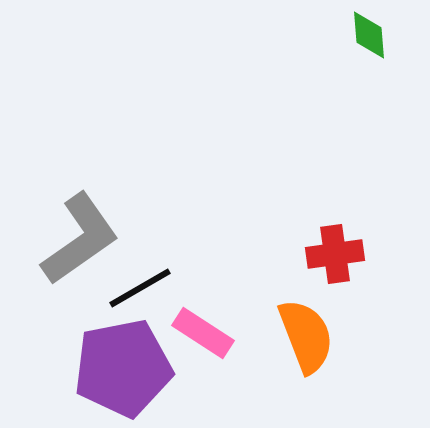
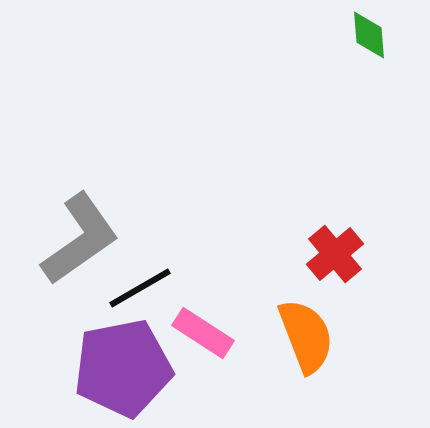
red cross: rotated 32 degrees counterclockwise
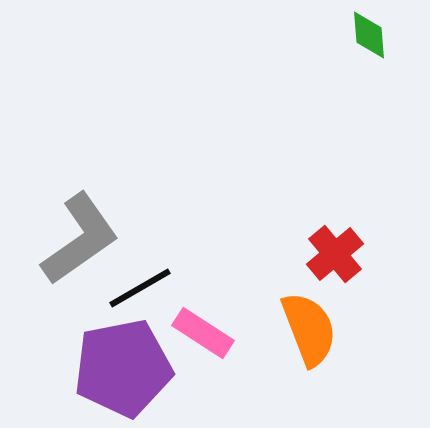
orange semicircle: moved 3 px right, 7 px up
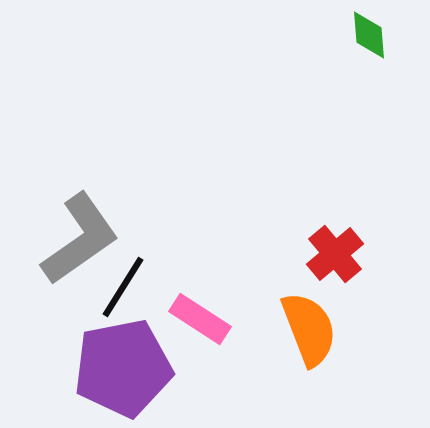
black line: moved 17 px left, 1 px up; rotated 28 degrees counterclockwise
pink rectangle: moved 3 px left, 14 px up
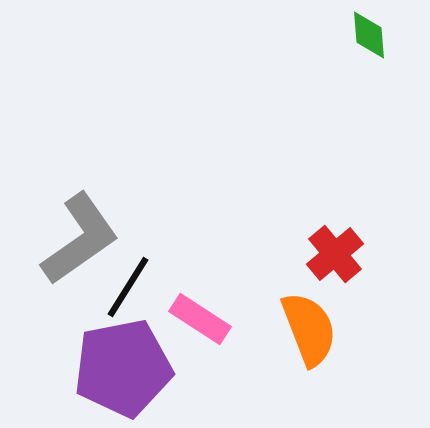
black line: moved 5 px right
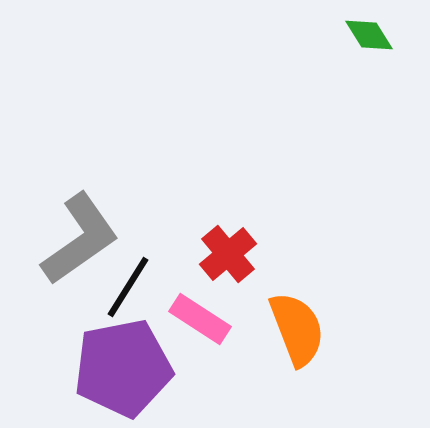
green diamond: rotated 27 degrees counterclockwise
red cross: moved 107 px left
orange semicircle: moved 12 px left
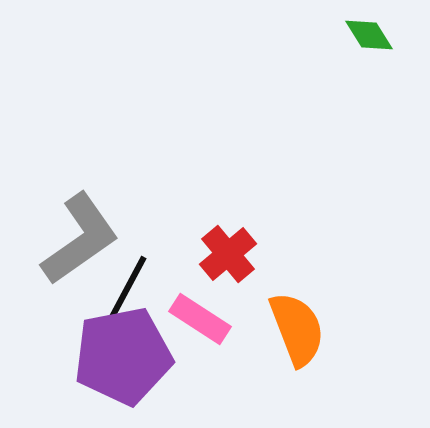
black line: rotated 4 degrees counterclockwise
purple pentagon: moved 12 px up
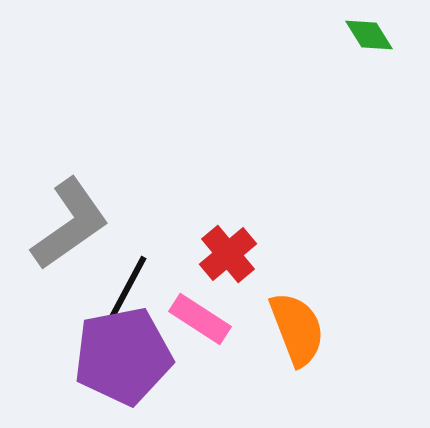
gray L-shape: moved 10 px left, 15 px up
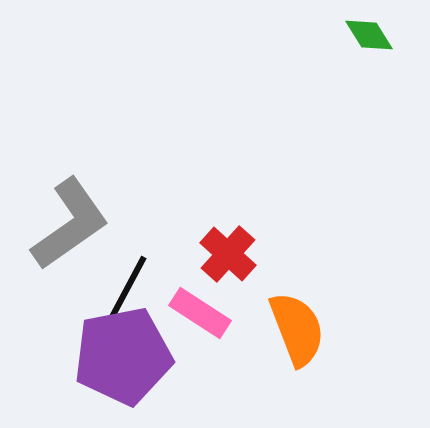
red cross: rotated 8 degrees counterclockwise
pink rectangle: moved 6 px up
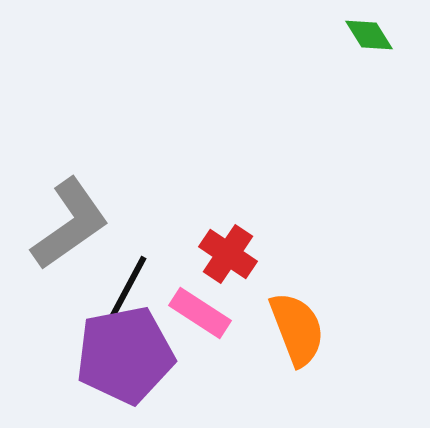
red cross: rotated 8 degrees counterclockwise
purple pentagon: moved 2 px right, 1 px up
